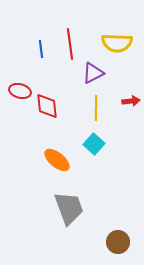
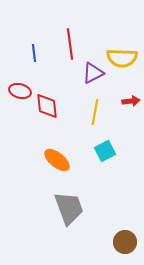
yellow semicircle: moved 5 px right, 15 px down
blue line: moved 7 px left, 4 px down
yellow line: moved 1 px left, 4 px down; rotated 10 degrees clockwise
cyan square: moved 11 px right, 7 px down; rotated 20 degrees clockwise
brown circle: moved 7 px right
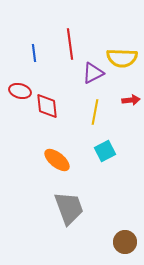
red arrow: moved 1 px up
